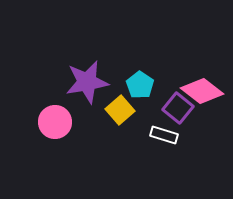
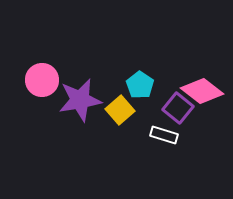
purple star: moved 7 px left, 18 px down
pink circle: moved 13 px left, 42 px up
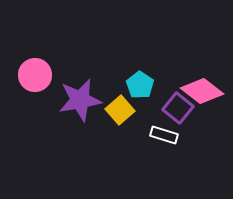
pink circle: moved 7 px left, 5 px up
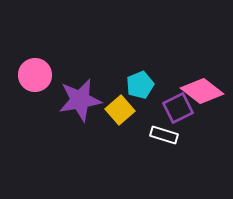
cyan pentagon: rotated 16 degrees clockwise
purple square: rotated 24 degrees clockwise
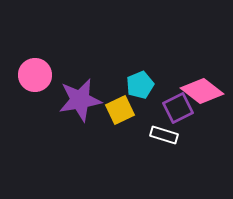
yellow square: rotated 16 degrees clockwise
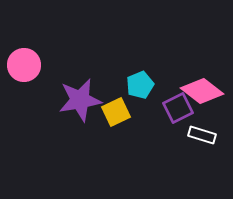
pink circle: moved 11 px left, 10 px up
yellow square: moved 4 px left, 2 px down
white rectangle: moved 38 px right
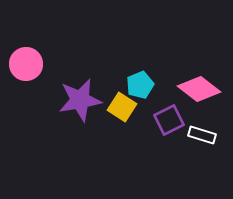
pink circle: moved 2 px right, 1 px up
pink diamond: moved 3 px left, 2 px up
purple square: moved 9 px left, 12 px down
yellow square: moved 6 px right, 5 px up; rotated 32 degrees counterclockwise
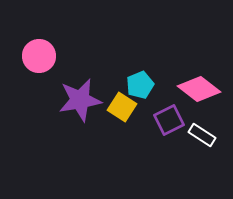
pink circle: moved 13 px right, 8 px up
white rectangle: rotated 16 degrees clockwise
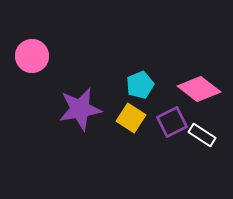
pink circle: moved 7 px left
purple star: moved 9 px down
yellow square: moved 9 px right, 11 px down
purple square: moved 3 px right, 2 px down
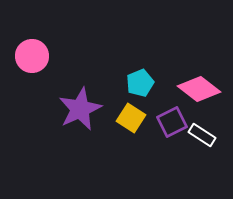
cyan pentagon: moved 2 px up
purple star: rotated 15 degrees counterclockwise
